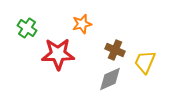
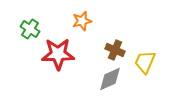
orange star: moved 3 px up
green cross: moved 3 px right, 1 px down
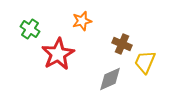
brown cross: moved 7 px right, 6 px up
red star: rotated 28 degrees counterclockwise
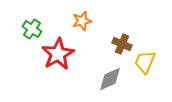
green cross: moved 2 px right
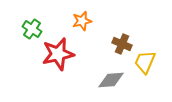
red star: rotated 16 degrees clockwise
gray diamond: moved 1 px right, 1 px down; rotated 20 degrees clockwise
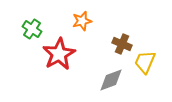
red star: moved 1 px right; rotated 16 degrees counterclockwise
gray diamond: rotated 16 degrees counterclockwise
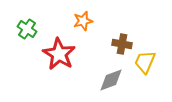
orange star: moved 1 px right
green cross: moved 5 px left
brown cross: rotated 12 degrees counterclockwise
red star: rotated 12 degrees counterclockwise
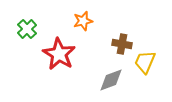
green cross: rotated 12 degrees clockwise
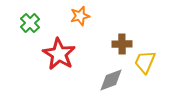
orange star: moved 3 px left, 5 px up
green cross: moved 3 px right, 6 px up
brown cross: rotated 12 degrees counterclockwise
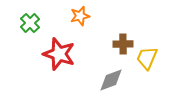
brown cross: moved 1 px right
red star: rotated 12 degrees counterclockwise
yellow trapezoid: moved 2 px right, 4 px up
